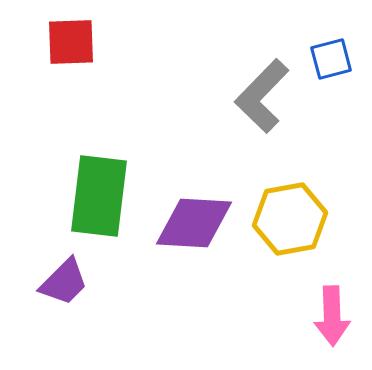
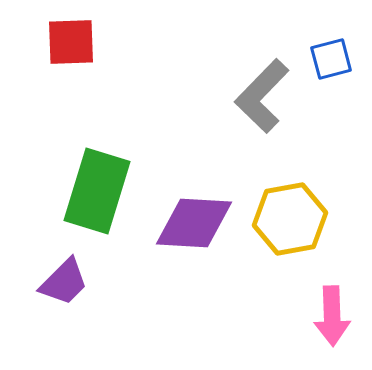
green rectangle: moved 2 px left, 5 px up; rotated 10 degrees clockwise
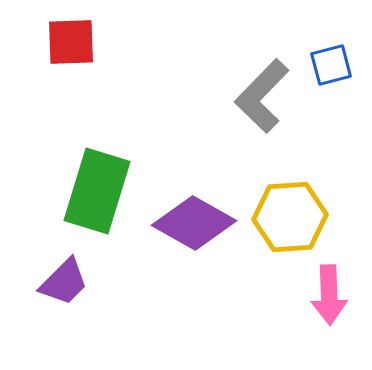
blue square: moved 6 px down
yellow hexagon: moved 2 px up; rotated 6 degrees clockwise
purple diamond: rotated 26 degrees clockwise
pink arrow: moved 3 px left, 21 px up
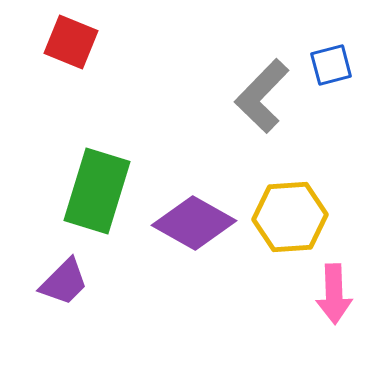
red square: rotated 24 degrees clockwise
pink arrow: moved 5 px right, 1 px up
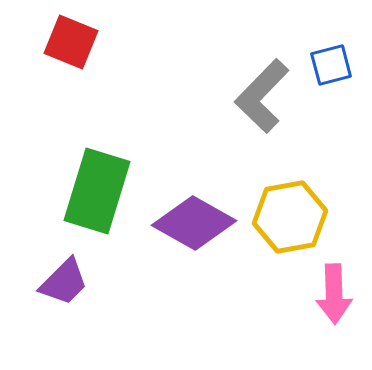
yellow hexagon: rotated 6 degrees counterclockwise
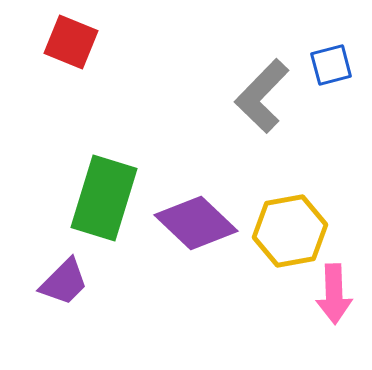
green rectangle: moved 7 px right, 7 px down
yellow hexagon: moved 14 px down
purple diamond: moved 2 px right; rotated 14 degrees clockwise
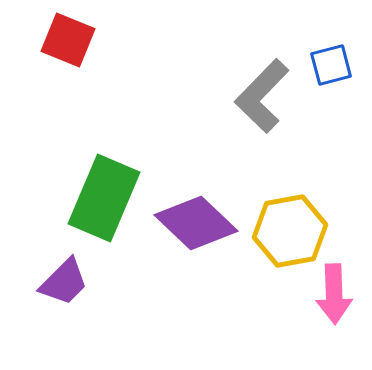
red square: moved 3 px left, 2 px up
green rectangle: rotated 6 degrees clockwise
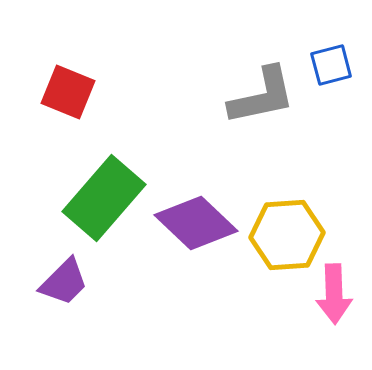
red square: moved 52 px down
gray L-shape: rotated 146 degrees counterclockwise
green rectangle: rotated 18 degrees clockwise
yellow hexagon: moved 3 px left, 4 px down; rotated 6 degrees clockwise
